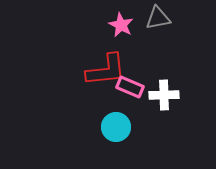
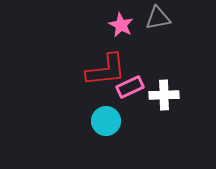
pink rectangle: rotated 48 degrees counterclockwise
cyan circle: moved 10 px left, 6 px up
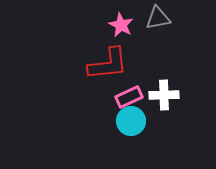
red L-shape: moved 2 px right, 6 px up
pink rectangle: moved 1 px left, 10 px down
cyan circle: moved 25 px right
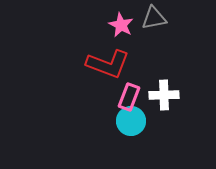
gray triangle: moved 4 px left
red L-shape: rotated 27 degrees clockwise
pink rectangle: rotated 44 degrees counterclockwise
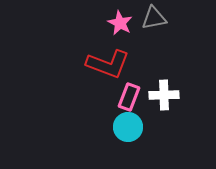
pink star: moved 1 px left, 2 px up
cyan circle: moved 3 px left, 6 px down
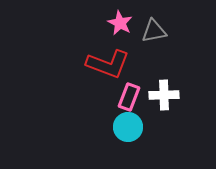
gray triangle: moved 13 px down
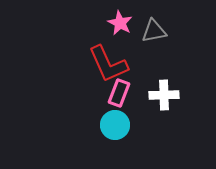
red L-shape: rotated 45 degrees clockwise
pink rectangle: moved 10 px left, 4 px up
cyan circle: moved 13 px left, 2 px up
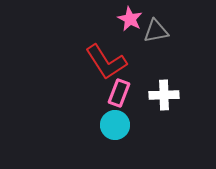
pink star: moved 10 px right, 4 px up
gray triangle: moved 2 px right
red L-shape: moved 2 px left, 2 px up; rotated 9 degrees counterclockwise
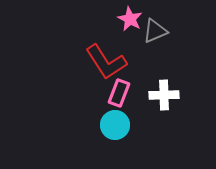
gray triangle: moved 1 px left; rotated 12 degrees counterclockwise
